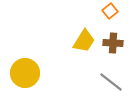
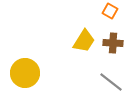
orange square: rotated 21 degrees counterclockwise
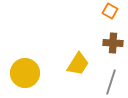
yellow trapezoid: moved 6 px left, 23 px down
gray line: rotated 70 degrees clockwise
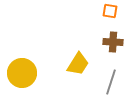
orange square: rotated 21 degrees counterclockwise
brown cross: moved 1 px up
yellow circle: moved 3 px left
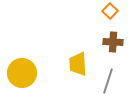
orange square: rotated 35 degrees clockwise
yellow trapezoid: rotated 145 degrees clockwise
gray line: moved 3 px left, 1 px up
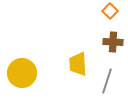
gray line: moved 1 px left
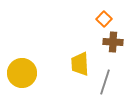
orange square: moved 6 px left, 8 px down
yellow trapezoid: moved 2 px right
gray line: moved 2 px left, 1 px down
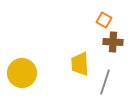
orange square: moved 1 px down; rotated 14 degrees counterclockwise
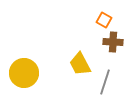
yellow trapezoid: rotated 25 degrees counterclockwise
yellow circle: moved 2 px right
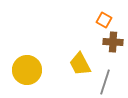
yellow circle: moved 3 px right, 3 px up
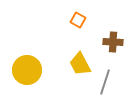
orange square: moved 26 px left
